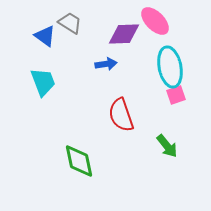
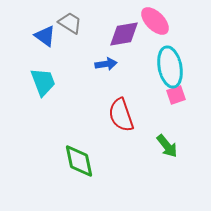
purple diamond: rotated 8 degrees counterclockwise
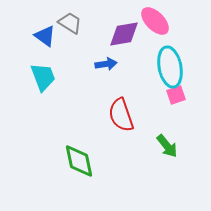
cyan trapezoid: moved 5 px up
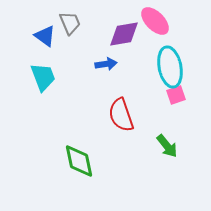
gray trapezoid: rotated 35 degrees clockwise
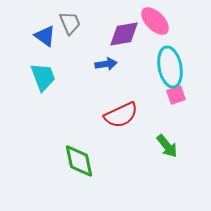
red semicircle: rotated 96 degrees counterclockwise
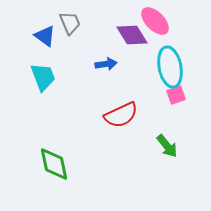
purple diamond: moved 8 px right, 1 px down; rotated 68 degrees clockwise
green diamond: moved 25 px left, 3 px down
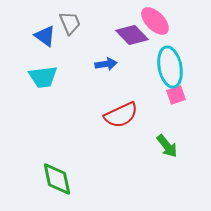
purple diamond: rotated 12 degrees counterclockwise
cyan trapezoid: rotated 104 degrees clockwise
green diamond: moved 3 px right, 15 px down
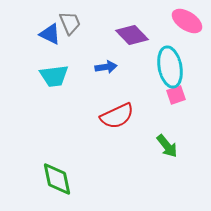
pink ellipse: moved 32 px right; rotated 12 degrees counterclockwise
blue triangle: moved 5 px right, 2 px up; rotated 10 degrees counterclockwise
blue arrow: moved 3 px down
cyan trapezoid: moved 11 px right, 1 px up
red semicircle: moved 4 px left, 1 px down
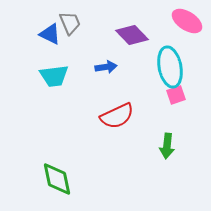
green arrow: rotated 45 degrees clockwise
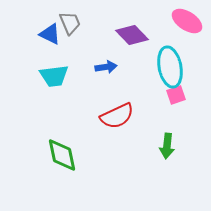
green diamond: moved 5 px right, 24 px up
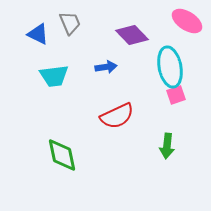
blue triangle: moved 12 px left
